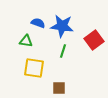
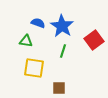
blue star: rotated 25 degrees clockwise
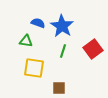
red square: moved 1 px left, 9 px down
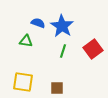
yellow square: moved 11 px left, 14 px down
brown square: moved 2 px left
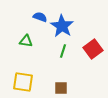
blue semicircle: moved 2 px right, 6 px up
brown square: moved 4 px right
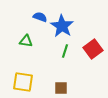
green line: moved 2 px right
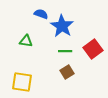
blue semicircle: moved 1 px right, 3 px up
green line: rotated 72 degrees clockwise
yellow square: moved 1 px left
brown square: moved 6 px right, 16 px up; rotated 32 degrees counterclockwise
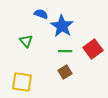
green triangle: rotated 40 degrees clockwise
brown square: moved 2 px left
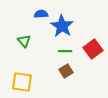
blue semicircle: rotated 24 degrees counterclockwise
green triangle: moved 2 px left
brown square: moved 1 px right, 1 px up
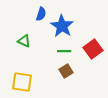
blue semicircle: rotated 112 degrees clockwise
green triangle: rotated 24 degrees counterclockwise
green line: moved 1 px left
